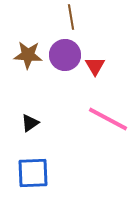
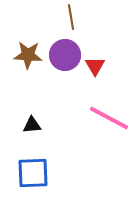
pink line: moved 1 px right, 1 px up
black triangle: moved 2 px right, 2 px down; rotated 30 degrees clockwise
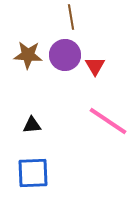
pink line: moved 1 px left, 3 px down; rotated 6 degrees clockwise
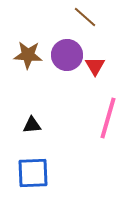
brown line: moved 14 px right; rotated 40 degrees counterclockwise
purple circle: moved 2 px right
pink line: moved 3 px up; rotated 72 degrees clockwise
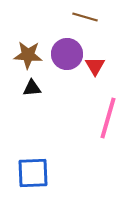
brown line: rotated 25 degrees counterclockwise
purple circle: moved 1 px up
black triangle: moved 37 px up
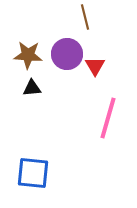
brown line: rotated 60 degrees clockwise
blue square: rotated 8 degrees clockwise
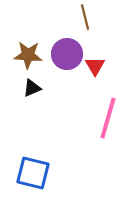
black triangle: rotated 18 degrees counterclockwise
blue square: rotated 8 degrees clockwise
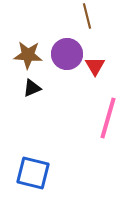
brown line: moved 2 px right, 1 px up
